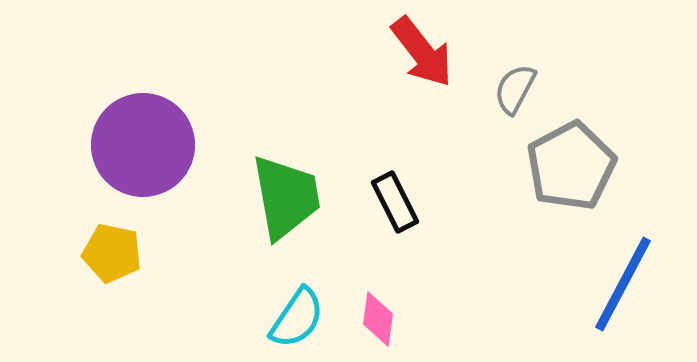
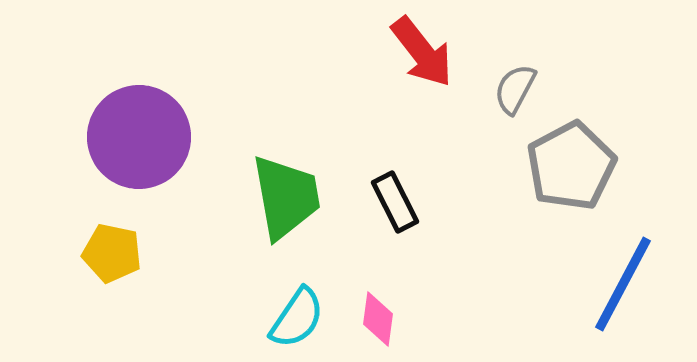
purple circle: moved 4 px left, 8 px up
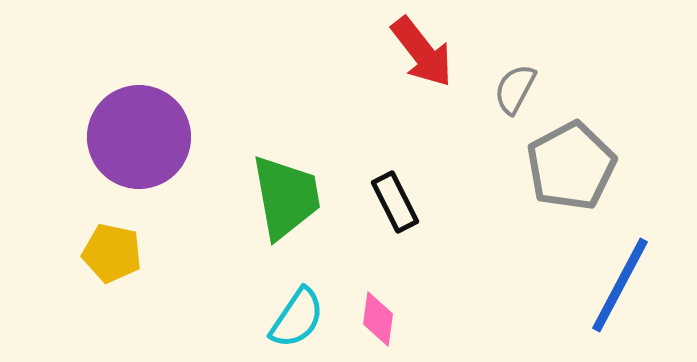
blue line: moved 3 px left, 1 px down
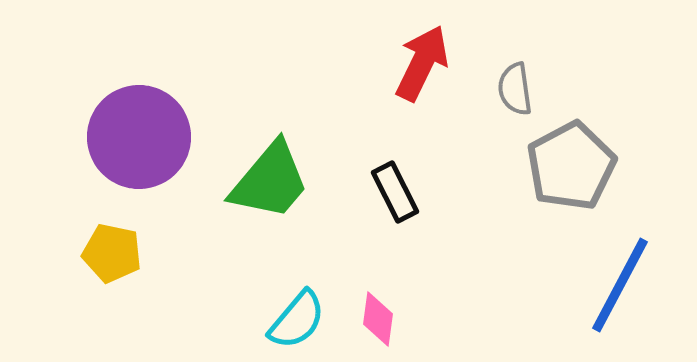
red arrow: moved 11 px down; rotated 116 degrees counterclockwise
gray semicircle: rotated 36 degrees counterclockwise
green trapezoid: moved 16 px left, 16 px up; rotated 50 degrees clockwise
black rectangle: moved 10 px up
cyan semicircle: moved 2 px down; rotated 6 degrees clockwise
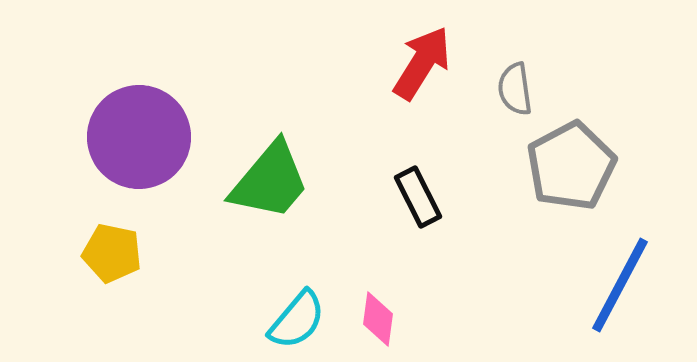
red arrow: rotated 6 degrees clockwise
black rectangle: moved 23 px right, 5 px down
